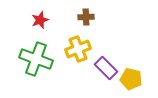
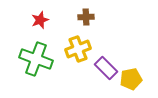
yellow pentagon: rotated 25 degrees counterclockwise
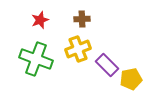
brown cross: moved 4 px left, 2 px down
purple rectangle: moved 1 px right, 3 px up
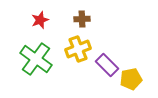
green cross: rotated 16 degrees clockwise
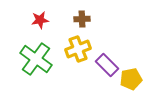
red star: rotated 12 degrees clockwise
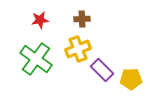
purple rectangle: moved 5 px left, 5 px down
yellow pentagon: rotated 10 degrees clockwise
